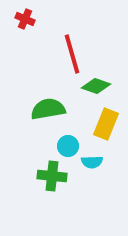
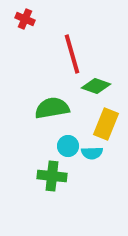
green semicircle: moved 4 px right, 1 px up
cyan semicircle: moved 9 px up
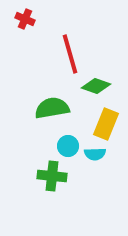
red line: moved 2 px left
cyan semicircle: moved 3 px right, 1 px down
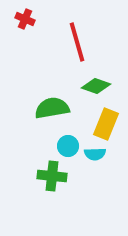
red line: moved 7 px right, 12 px up
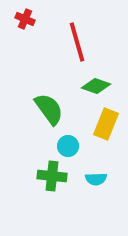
green semicircle: moved 3 px left, 1 px down; rotated 64 degrees clockwise
cyan semicircle: moved 1 px right, 25 px down
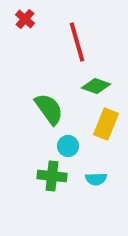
red cross: rotated 18 degrees clockwise
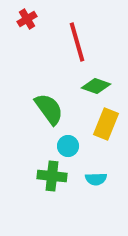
red cross: moved 2 px right; rotated 18 degrees clockwise
